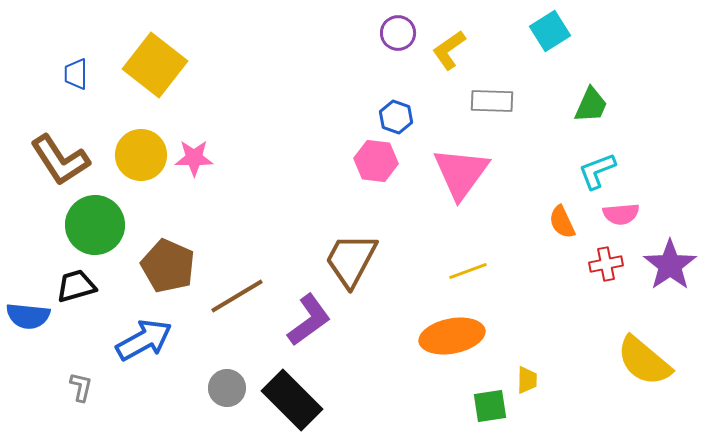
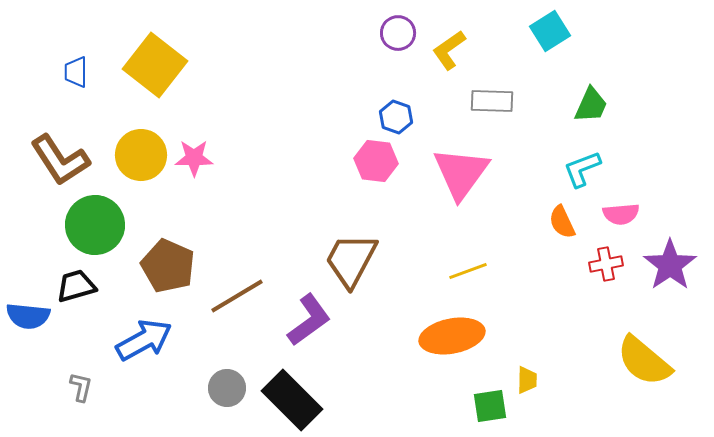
blue trapezoid: moved 2 px up
cyan L-shape: moved 15 px left, 2 px up
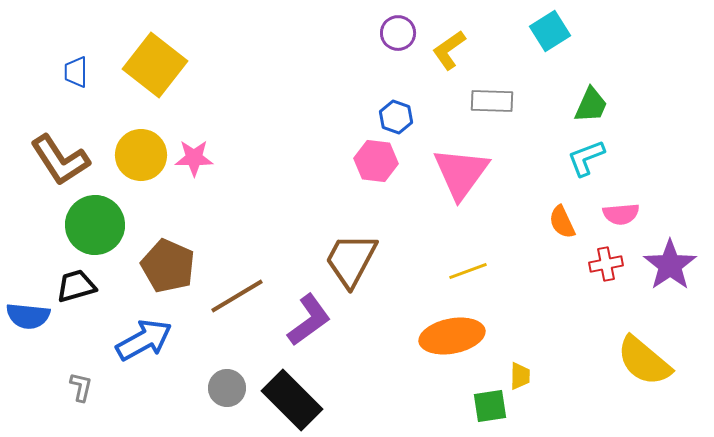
cyan L-shape: moved 4 px right, 11 px up
yellow trapezoid: moved 7 px left, 4 px up
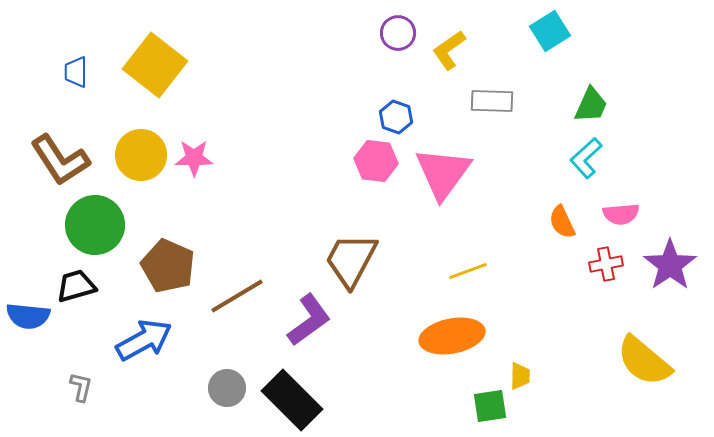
cyan L-shape: rotated 21 degrees counterclockwise
pink triangle: moved 18 px left
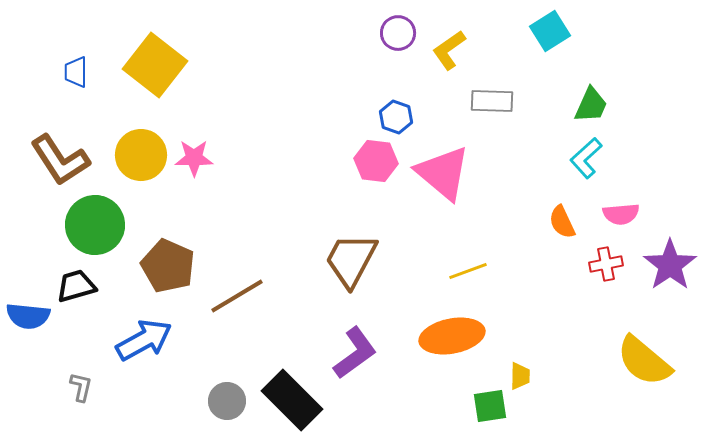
pink triangle: rotated 26 degrees counterclockwise
purple L-shape: moved 46 px right, 33 px down
gray circle: moved 13 px down
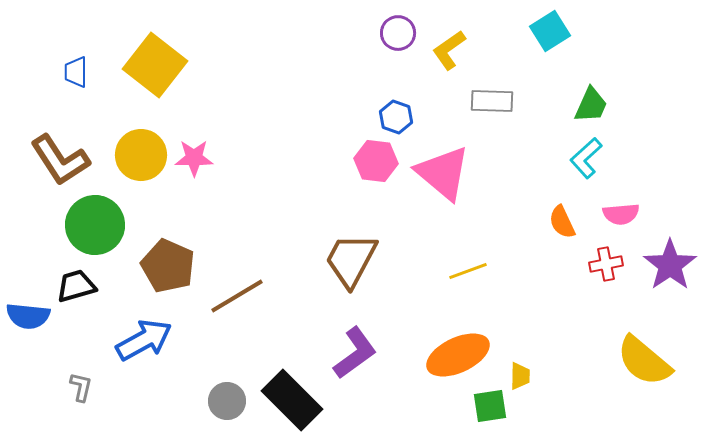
orange ellipse: moved 6 px right, 19 px down; rotated 14 degrees counterclockwise
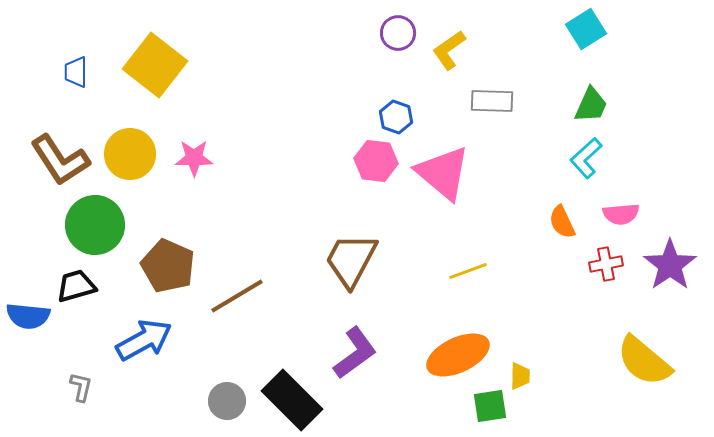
cyan square: moved 36 px right, 2 px up
yellow circle: moved 11 px left, 1 px up
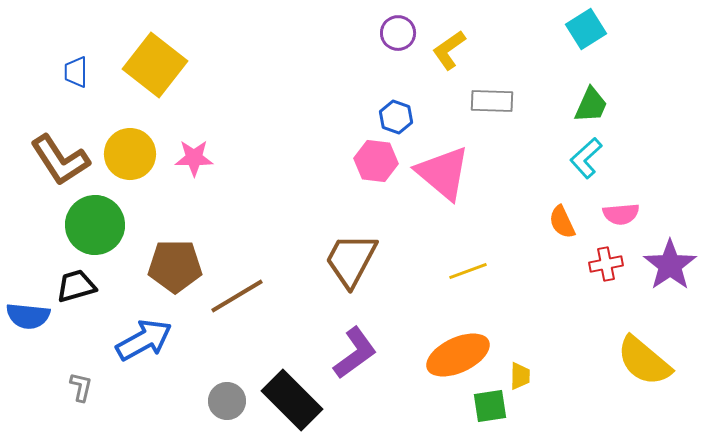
brown pentagon: moved 7 px right; rotated 24 degrees counterclockwise
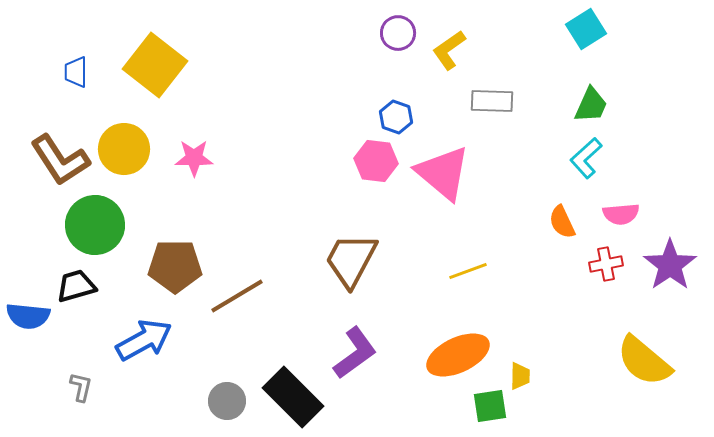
yellow circle: moved 6 px left, 5 px up
black rectangle: moved 1 px right, 3 px up
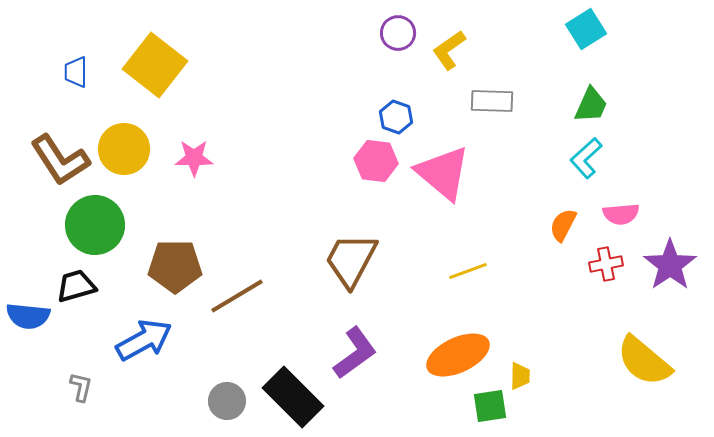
orange semicircle: moved 1 px right, 3 px down; rotated 52 degrees clockwise
